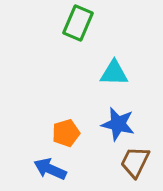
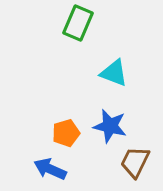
cyan triangle: rotated 20 degrees clockwise
blue star: moved 8 px left, 2 px down
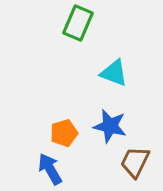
orange pentagon: moved 2 px left
blue arrow: rotated 36 degrees clockwise
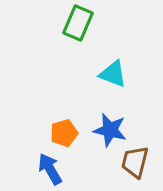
cyan triangle: moved 1 px left, 1 px down
blue star: moved 4 px down
brown trapezoid: rotated 12 degrees counterclockwise
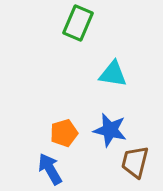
cyan triangle: rotated 12 degrees counterclockwise
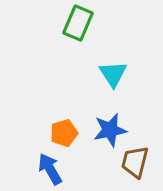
cyan triangle: rotated 48 degrees clockwise
blue star: rotated 24 degrees counterclockwise
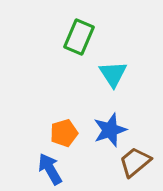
green rectangle: moved 1 px right, 14 px down
blue star: rotated 8 degrees counterclockwise
brown trapezoid: rotated 36 degrees clockwise
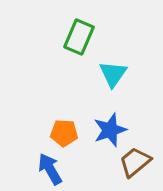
cyan triangle: rotated 8 degrees clockwise
orange pentagon: rotated 20 degrees clockwise
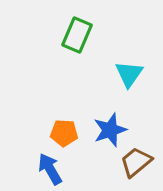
green rectangle: moved 2 px left, 2 px up
cyan triangle: moved 16 px right
brown trapezoid: moved 1 px right
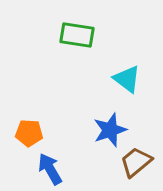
green rectangle: rotated 76 degrees clockwise
cyan triangle: moved 2 px left, 5 px down; rotated 28 degrees counterclockwise
orange pentagon: moved 35 px left
